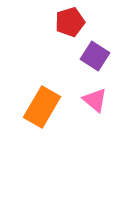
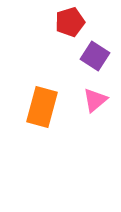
pink triangle: rotated 40 degrees clockwise
orange rectangle: rotated 15 degrees counterclockwise
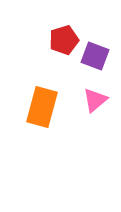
red pentagon: moved 6 px left, 18 px down
purple square: rotated 12 degrees counterclockwise
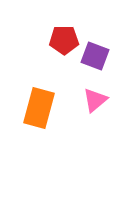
red pentagon: rotated 16 degrees clockwise
orange rectangle: moved 3 px left, 1 px down
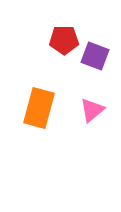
pink triangle: moved 3 px left, 10 px down
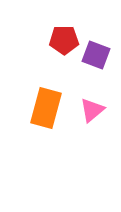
purple square: moved 1 px right, 1 px up
orange rectangle: moved 7 px right
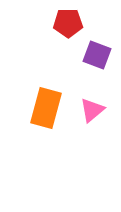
red pentagon: moved 4 px right, 17 px up
purple square: moved 1 px right
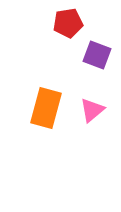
red pentagon: rotated 8 degrees counterclockwise
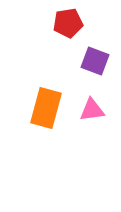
purple square: moved 2 px left, 6 px down
pink triangle: rotated 32 degrees clockwise
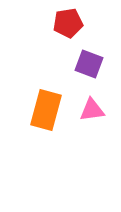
purple square: moved 6 px left, 3 px down
orange rectangle: moved 2 px down
